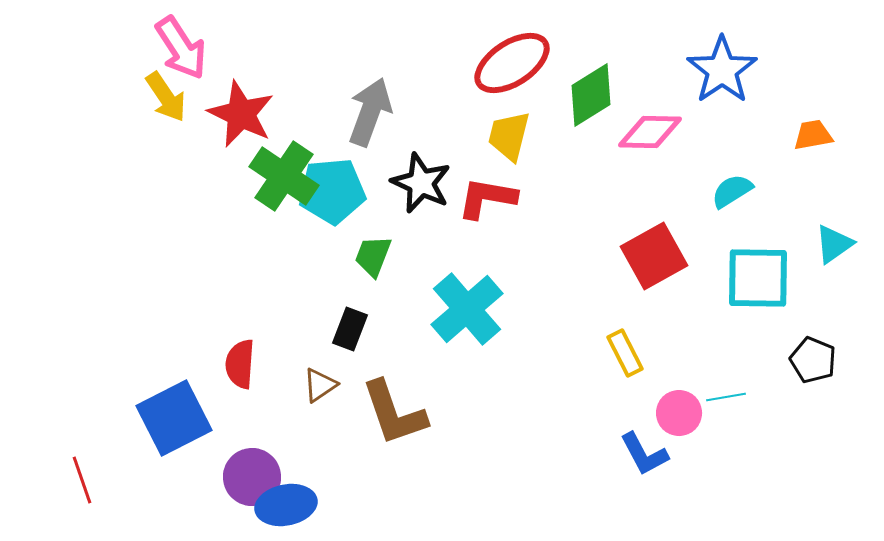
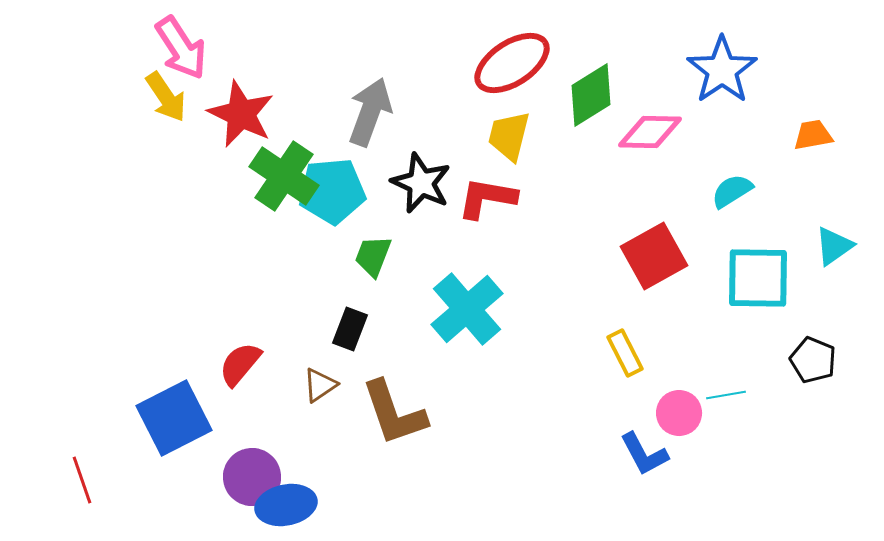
cyan triangle: moved 2 px down
red semicircle: rotated 36 degrees clockwise
cyan line: moved 2 px up
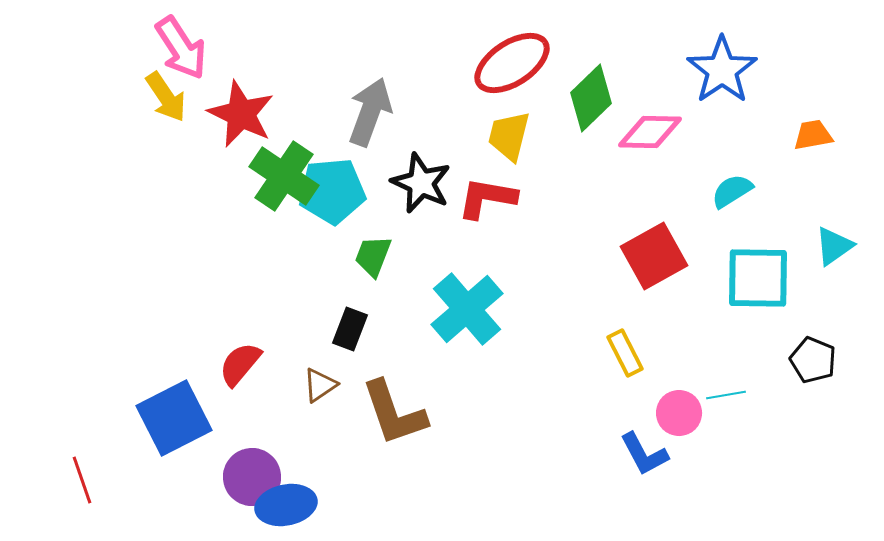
green diamond: moved 3 px down; rotated 12 degrees counterclockwise
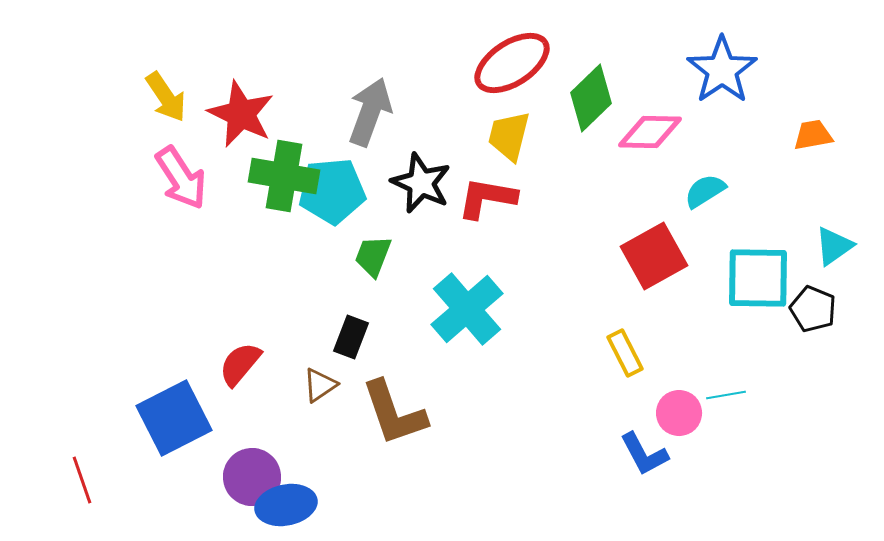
pink arrow: moved 130 px down
green cross: rotated 24 degrees counterclockwise
cyan semicircle: moved 27 px left
black rectangle: moved 1 px right, 8 px down
black pentagon: moved 51 px up
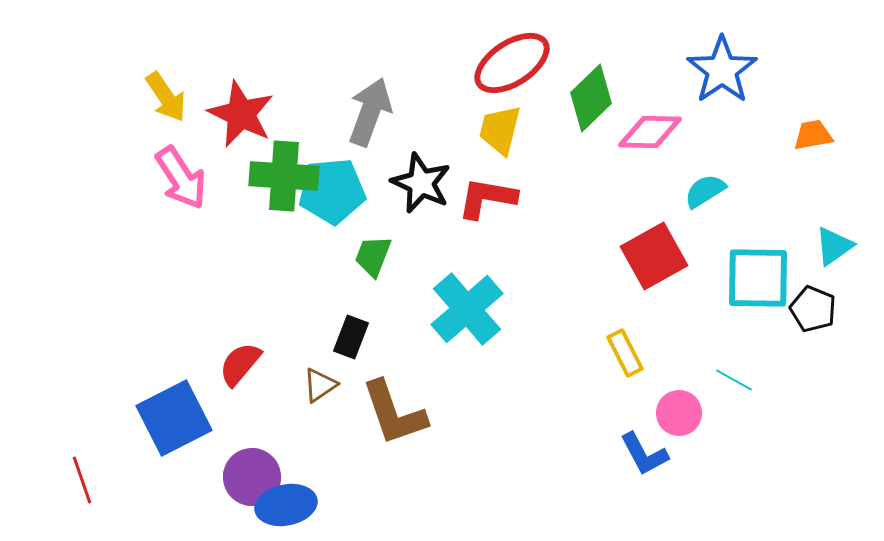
yellow trapezoid: moved 9 px left, 6 px up
green cross: rotated 6 degrees counterclockwise
cyan line: moved 8 px right, 15 px up; rotated 39 degrees clockwise
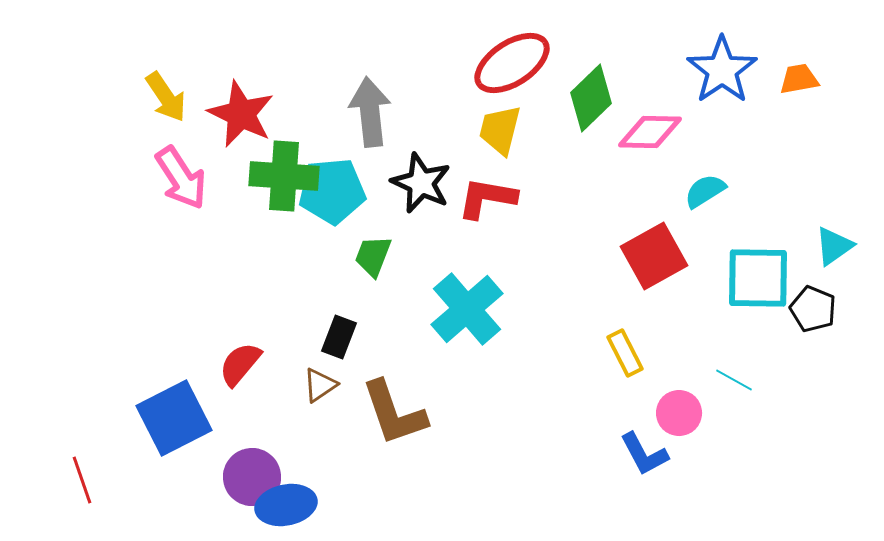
gray arrow: rotated 26 degrees counterclockwise
orange trapezoid: moved 14 px left, 56 px up
black rectangle: moved 12 px left
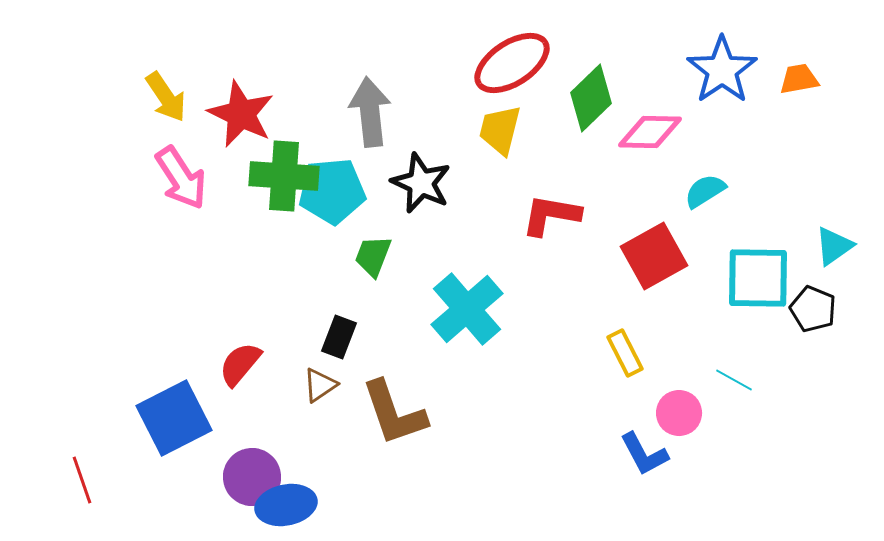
red L-shape: moved 64 px right, 17 px down
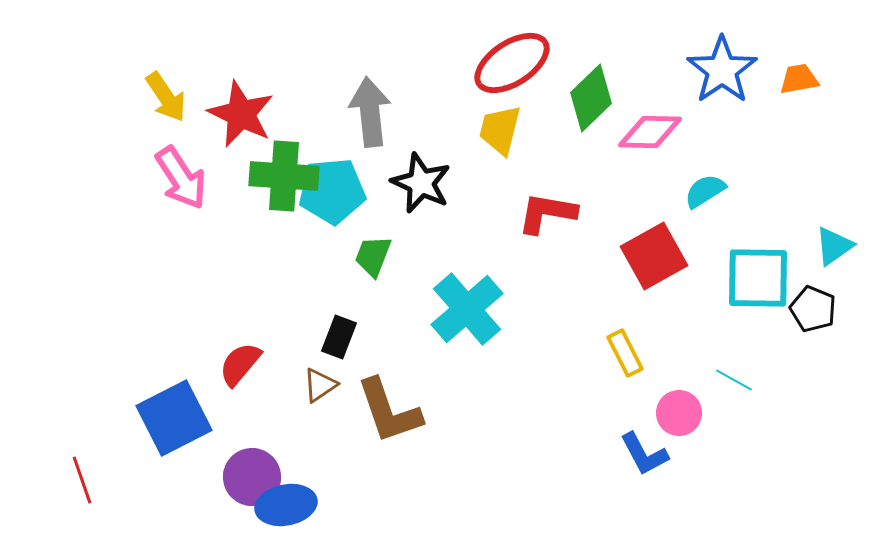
red L-shape: moved 4 px left, 2 px up
brown L-shape: moved 5 px left, 2 px up
